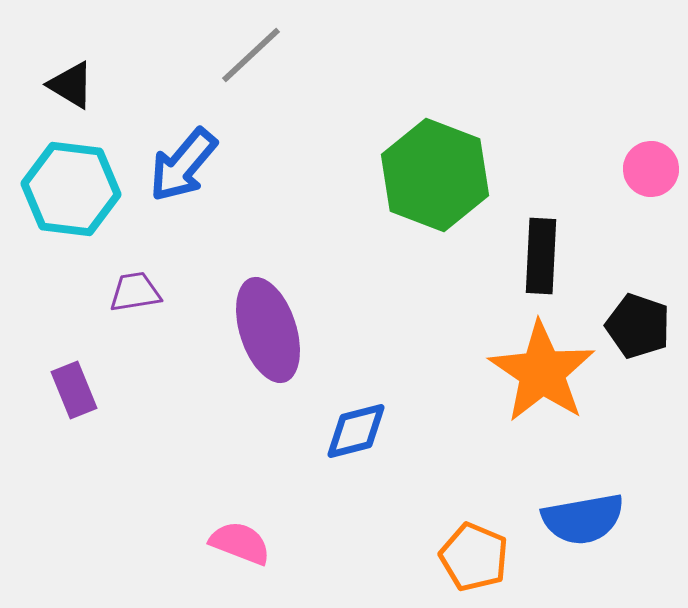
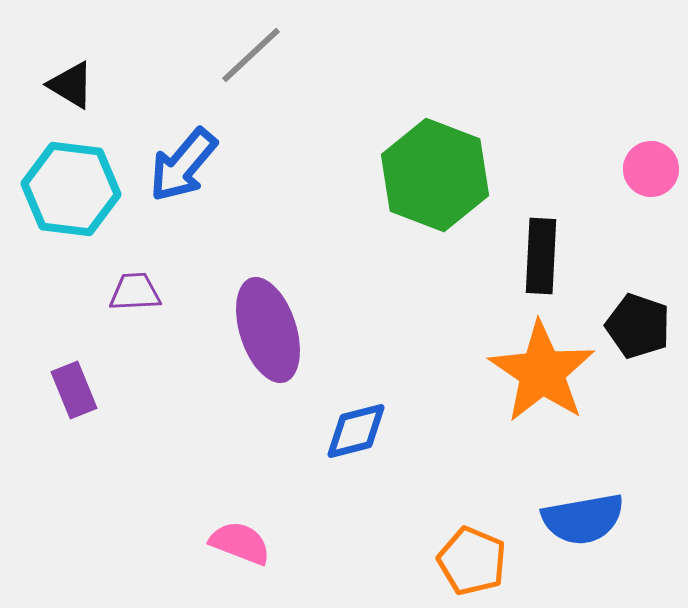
purple trapezoid: rotated 6 degrees clockwise
orange pentagon: moved 2 px left, 4 px down
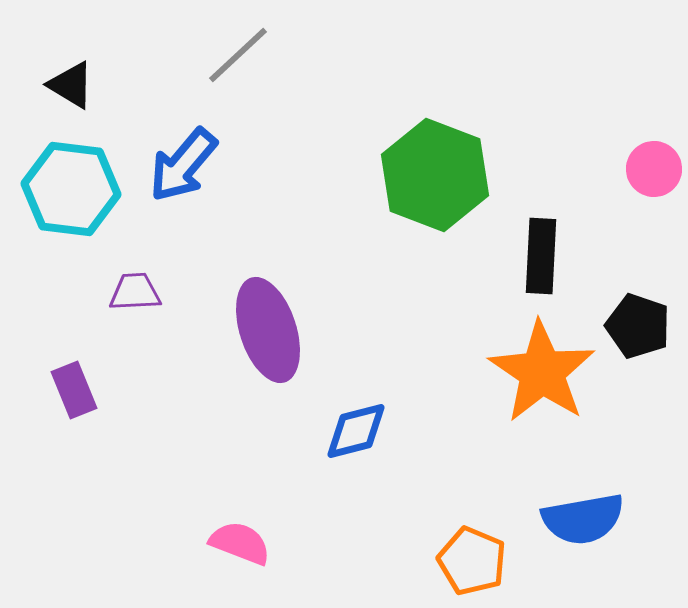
gray line: moved 13 px left
pink circle: moved 3 px right
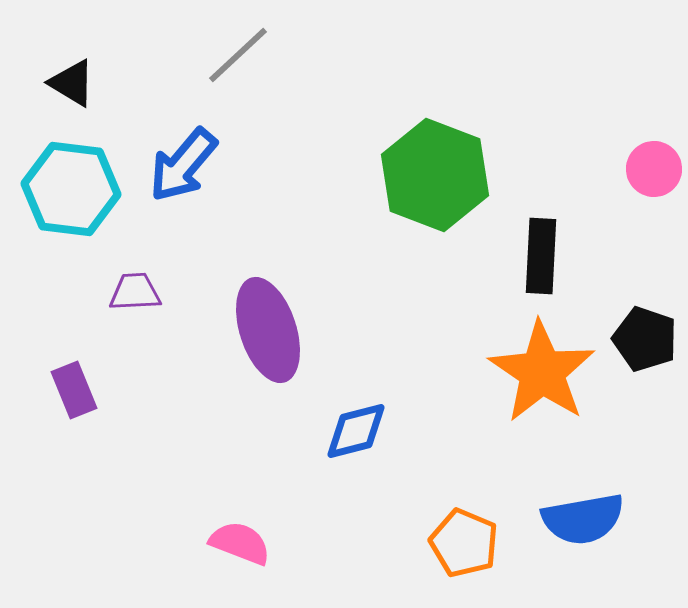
black triangle: moved 1 px right, 2 px up
black pentagon: moved 7 px right, 13 px down
orange pentagon: moved 8 px left, 18 px up
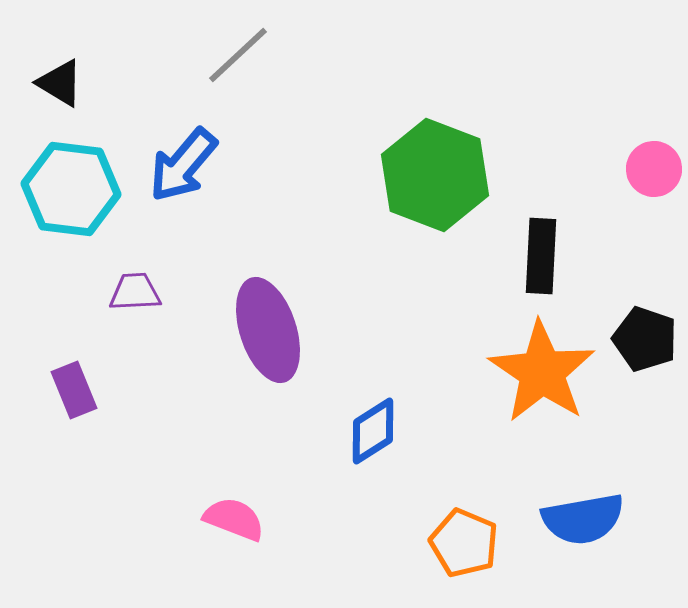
black triangle: moved 12 px left
blue diamond: moved 17 px right; rotated 18 degrees counterclockwise
pink semicircle: moved 6 px left, 24 px up
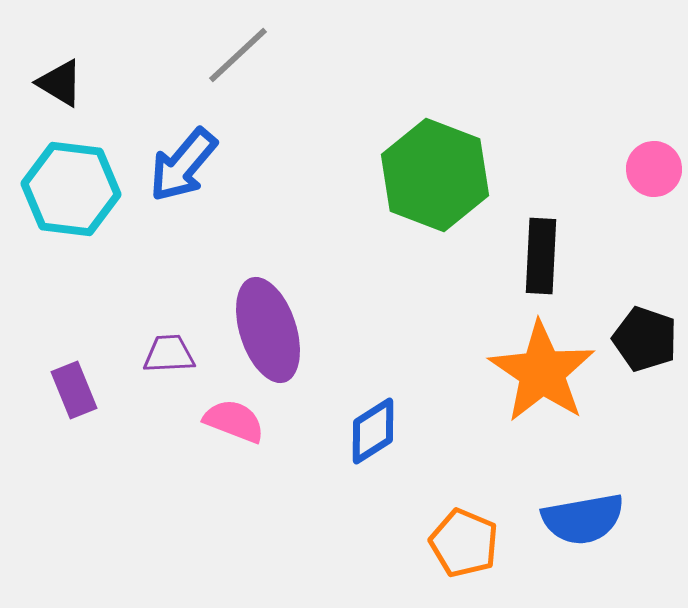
purple trapezoid: moved 34 px right, 62 px down
pink semicircle: moved 98 px up
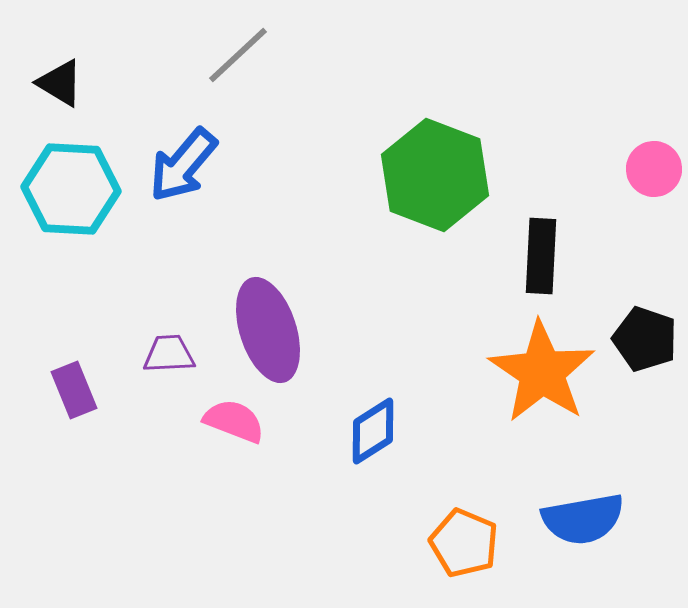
cyan hexagon: rotated 4 degrees counterclockwise
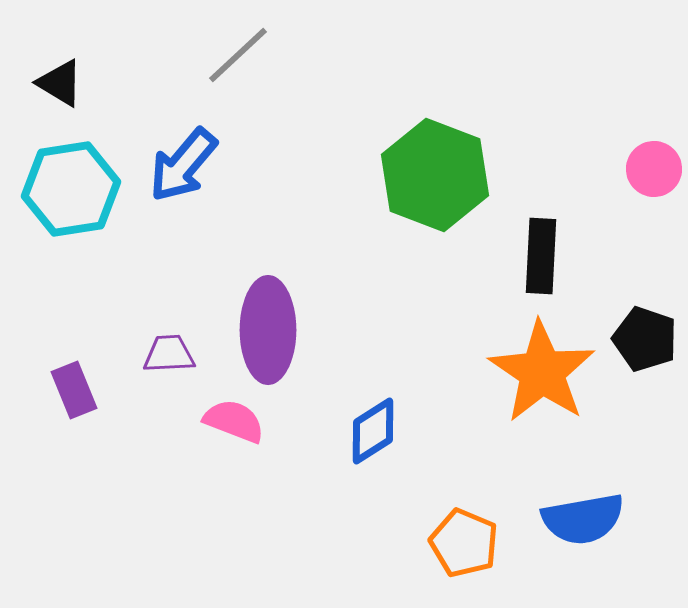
cyan hexagon: rotated 12 degrees counterclockwise
purple ellipse: rotated 18 degrees clockwise
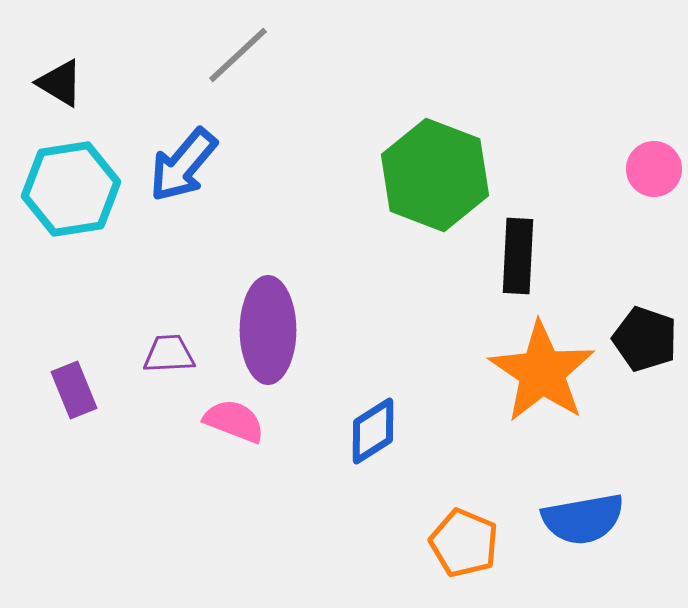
black rectangle: moved 23 px left
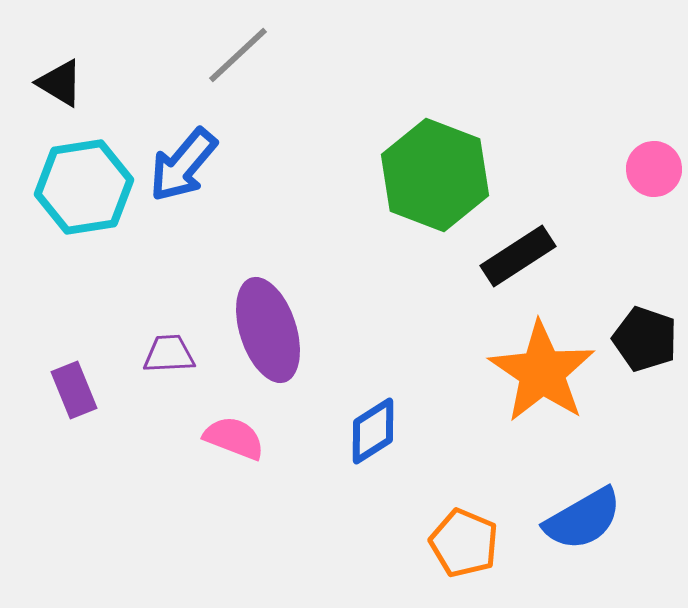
cyan hexagon: moved 13 px right, 2 px up
black rectangle: rotated 54 degrees clockwise
purple ellipse: rotated 18 degrees counterclockwise
pink semicircle: moved 17 px down
blue semicircle: rotated 20 degrees counterclockwise
